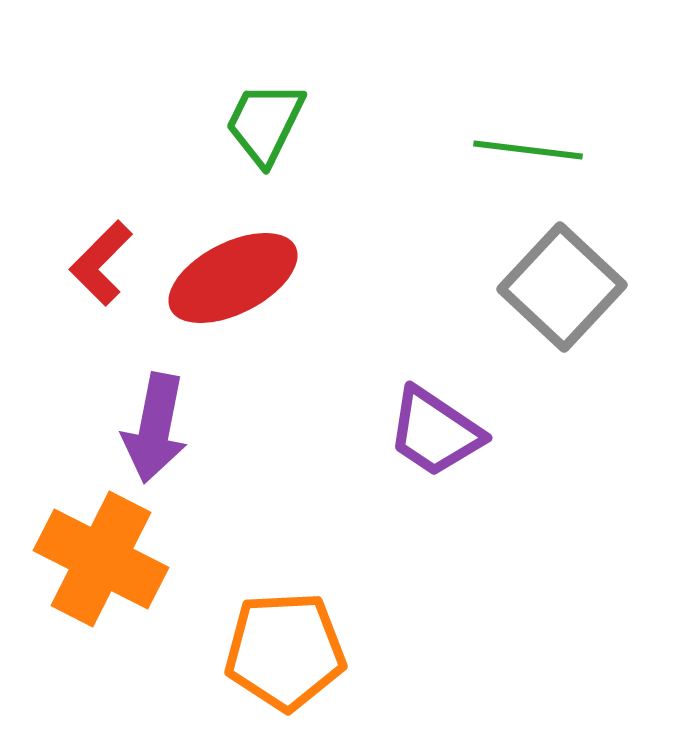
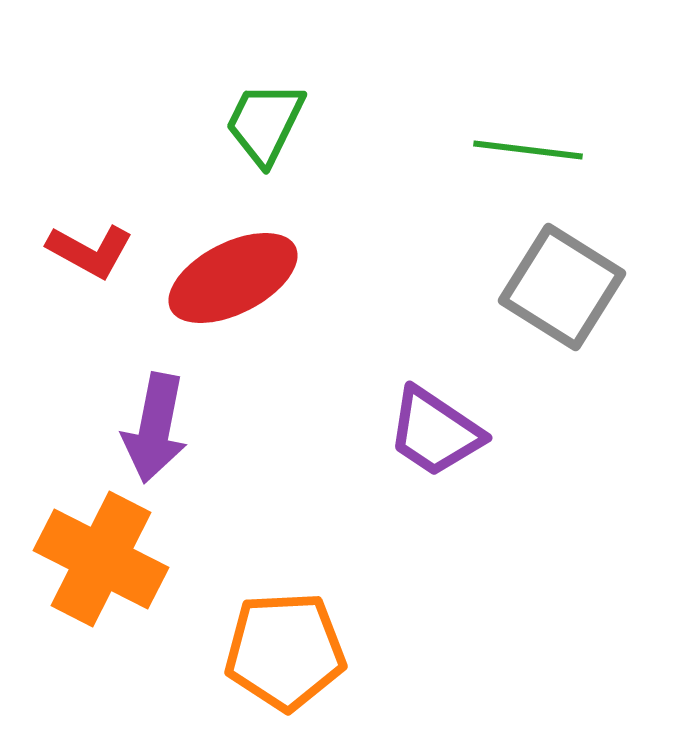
red L-shape: moved 11 px left, 12 px up; rotated 106 degrees counterclockwise
gray square: rotated 11 degrees counterclockwise
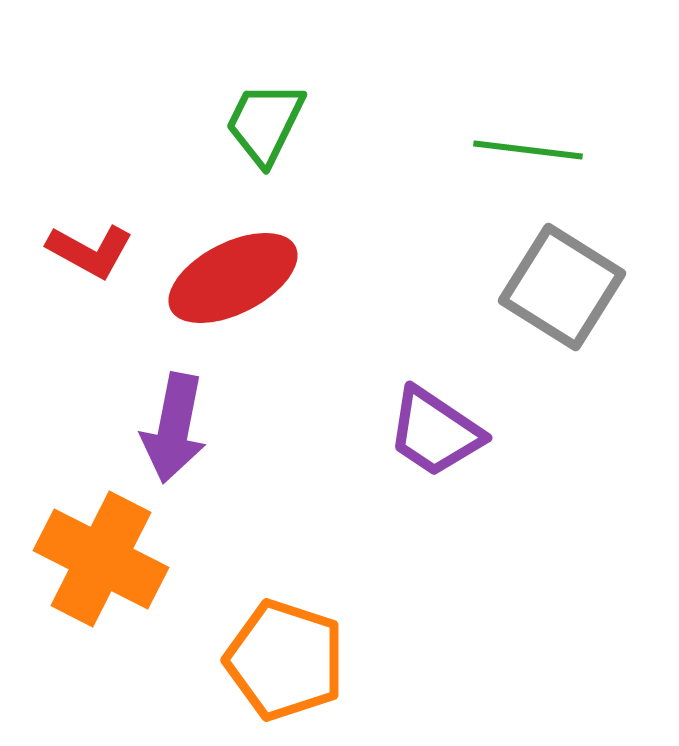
purple arrow: moved 19 px right
orange pentagon: moved 9 px down; rotated 21 degrees clockwise
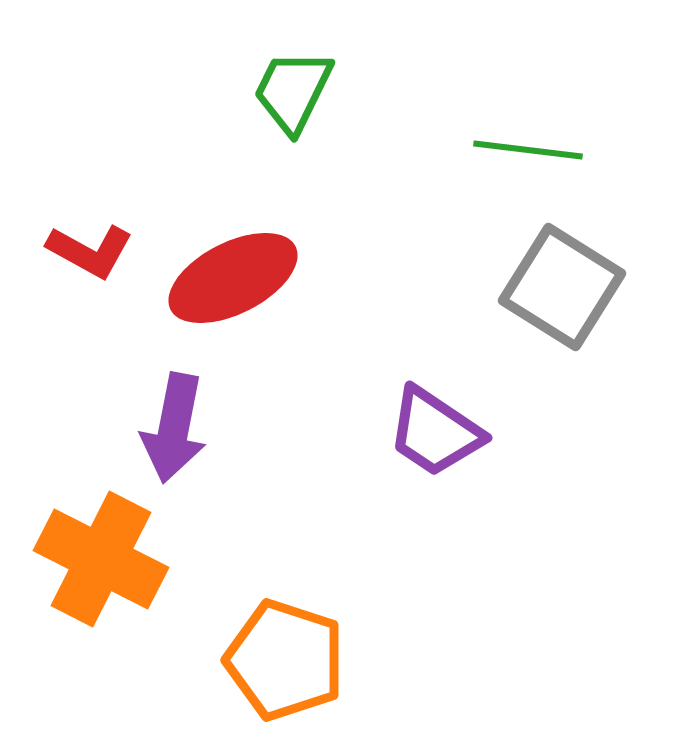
green trapezoid: moved 28 px right, 32 px up
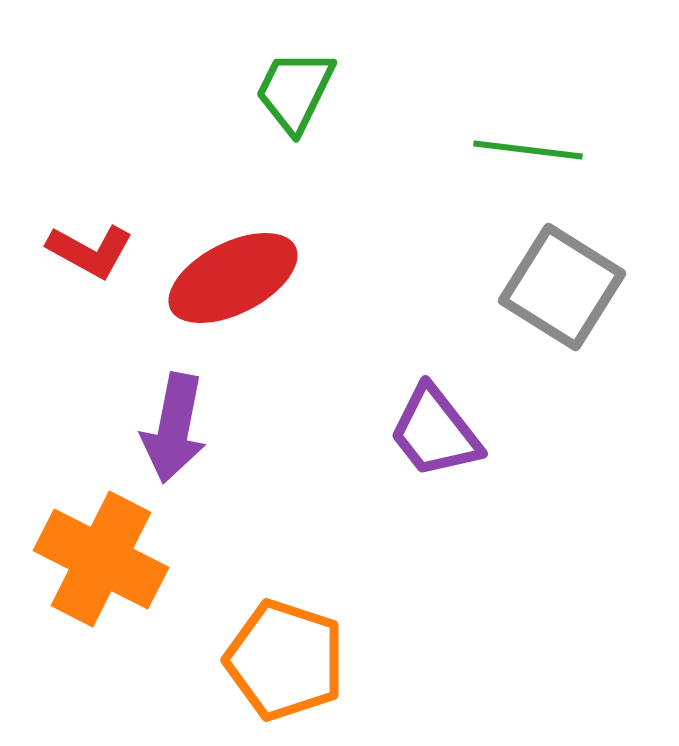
green trapezoid: moved 2 px right
purple trapezoid: rotated 18 degrees clockwise
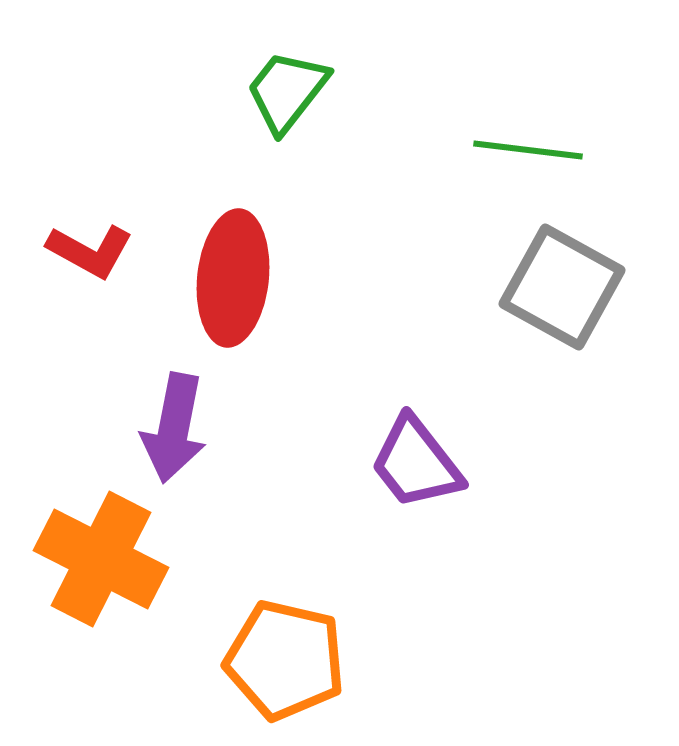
green trapezoid: moved 8 px left; rotated 12 degrees clockwise
red ellipse: rotated 57 degrees counterclockwise
gray square: rotated 3 degrees counterclockwise
purple trapezoid: moved 19 px left, 31 px down
orange pentagon: rotated 5 degrees counterclockwise
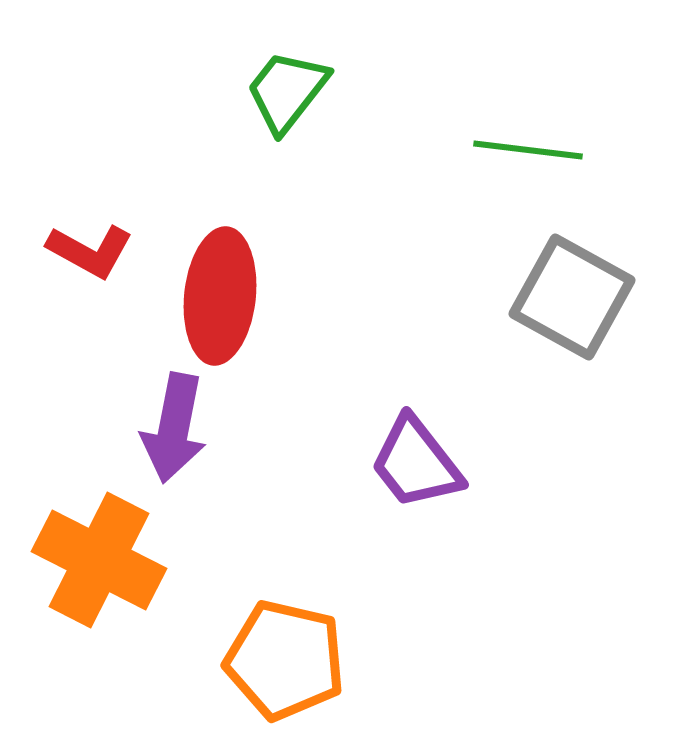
red ellipse: moved 13 px left, 18 px down
gray square: moved 10 px right, 10 px down
orange cross: moved 2 px left, 1 px down
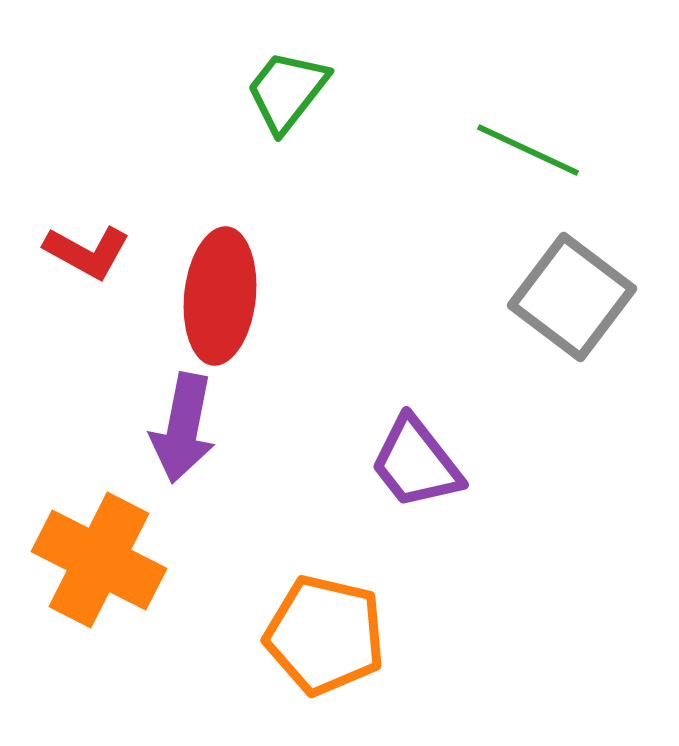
green line: rotated 18 degrees clockwise
red L-shape: moved 3 px left, 1 px down
gray square: rotated 8 degrees clockwise
purple arrow: moved 9 px right
orange pentagon: moved 40 px right, 25 px up
